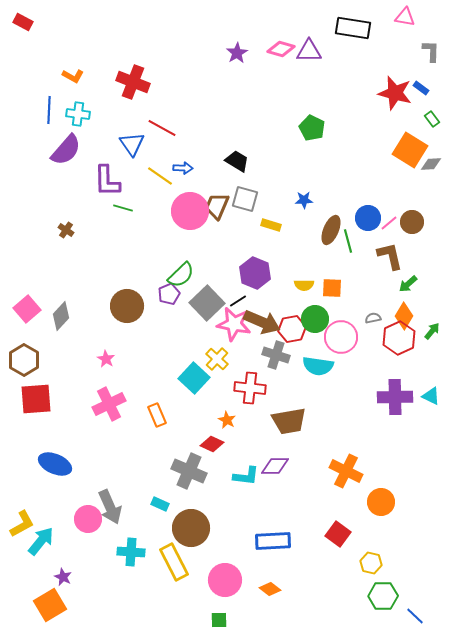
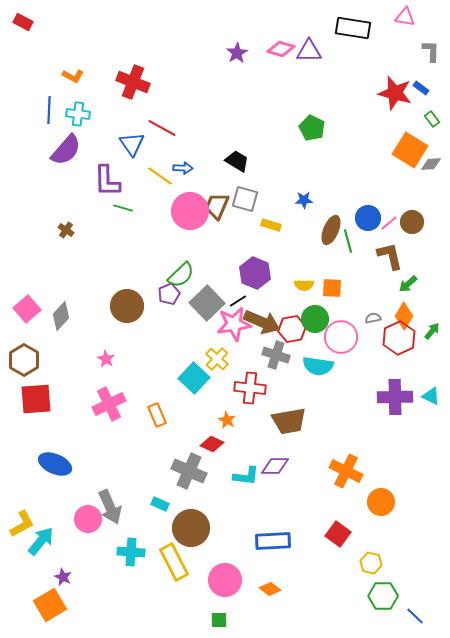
pink star at (234, 324): rotated 20 degrees counterclockwise
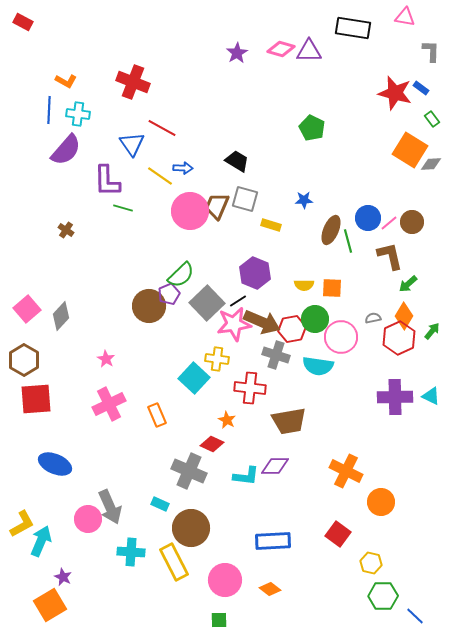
orange L-shape at (73, 76): moved 7 px left, 5 px down
brown circle at (127, 306): moved 22 px right
yellow cross at (217, 359): rotated 35 degrees counterclockwise
cyan arrow at (41, 541): rotated 16 degrees counterclockwise
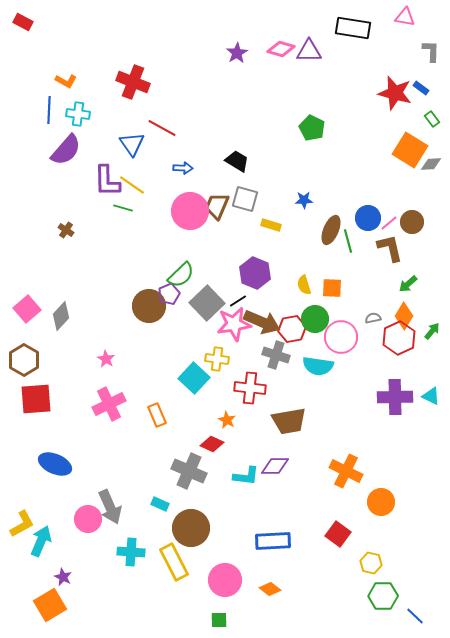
yellow line at (160, 176): moved 28 px left, 9 px down
brown L-shape at (390, 256): moved 8 px up
yellow semicircle at (304, 285): rotated 72 degrees clockwise
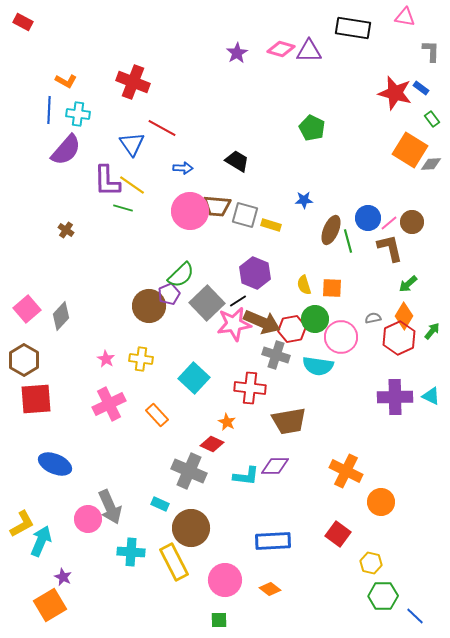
gray square at (245, 199): moved 16 px down
brown trapezoid at (217, 206): rotated 108 degrees counterclockwise
yellow cross at (217, 359): moved 76 px left
orange rectangle at (157, 415): rotated 20 degrees counterclockwise
orange star at (227, 420): moved 2 px down
